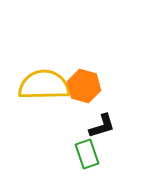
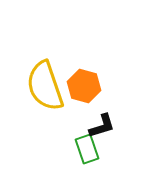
yellow semicircle: moved 1 px right, 1 px down; rotated 108 degrees counterclockwise
green rectangle: moved 5 px up
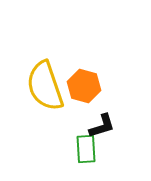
green rectangle: moved 1 px left; rotated 16 degrees clockwise
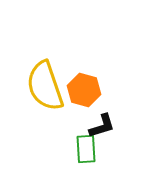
orange hexagon: moved 4 px down
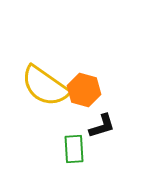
yellow semicircle: rotated 36 degrees counterclockwise
green rectangle: moved 12 px left
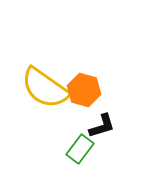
yellow semicircle: moved 2 px down
green rectangle: moved 6 px right; rotated 40 degrees clockwise
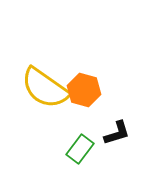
black L-shape: moved 15 px right, 7 px down
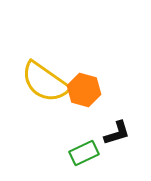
yellow semicircle: moved 6 px up
green rectangle: moved 4 px right, 4 px down; rotated 28 degrees clockwise
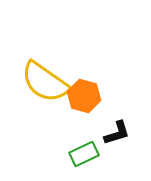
orange hexagon: moved 6 px down
green rectangle: moved 1 px down
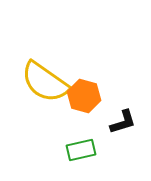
black L-shape: moved 6 px right, 11 px up
green rectangle: moved 3 px left, 4 px up; rotated 12 degrees clockwise
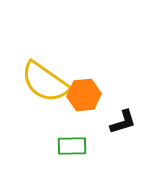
orange hexagon: moved 1 px up; rotated 20 degrees counterclockwise
green rectangle: moved 9 px left, 4 px up; rotated 12 degrees clockwise
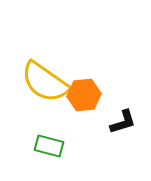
green rectangle: moved 23 px left; rotated 16 degrees clockwise
